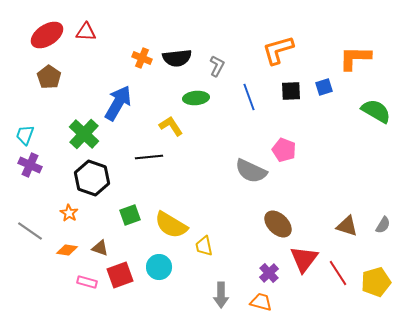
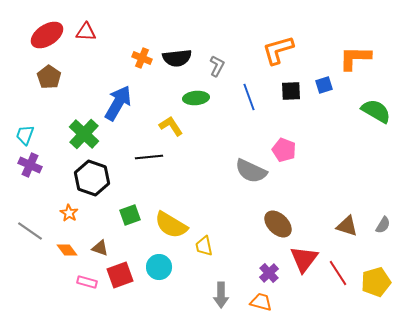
blue square at (324, 87): moved 2 px up
orange diamond at (67, 250): rotated 45 degrees clockwise
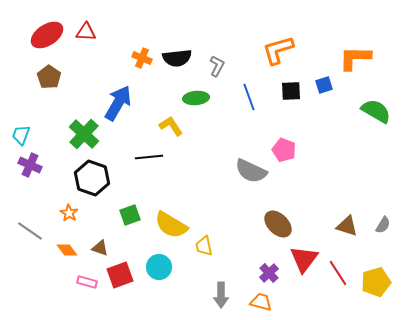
cyan trapezoid at (25, 135): moved 4 px left
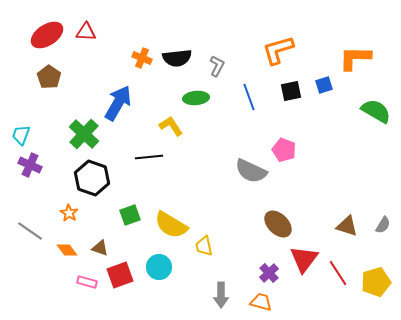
black square at (291, 91): rotated 10 degrees counterclockwise
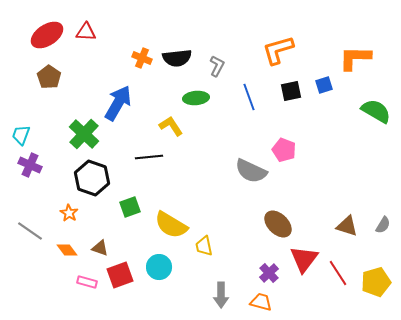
green square at (130, 215): moved 8 px up
